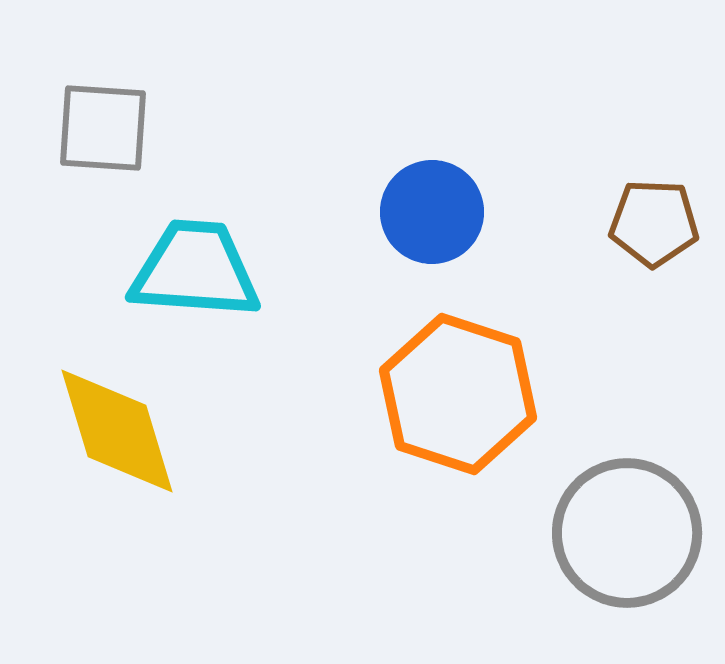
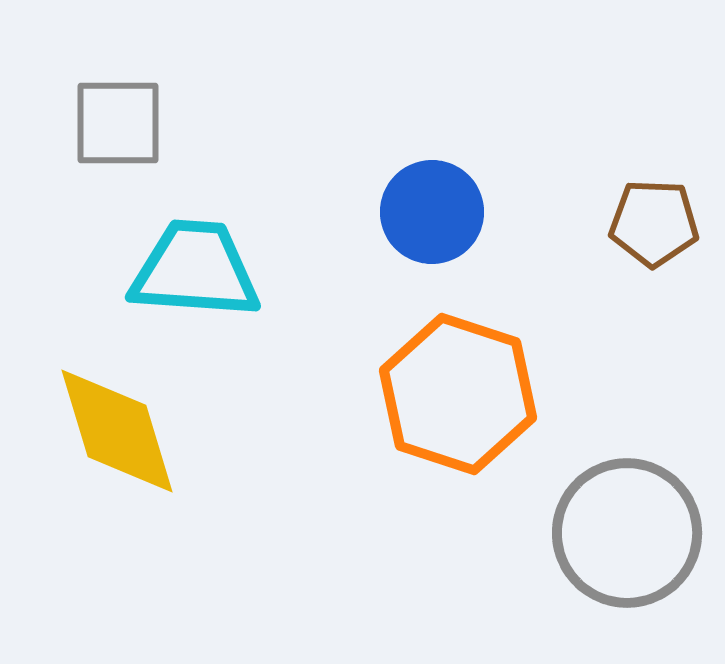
gray square: moved 15 px right, 5 px up; rotated 4 degrees counterclockwise
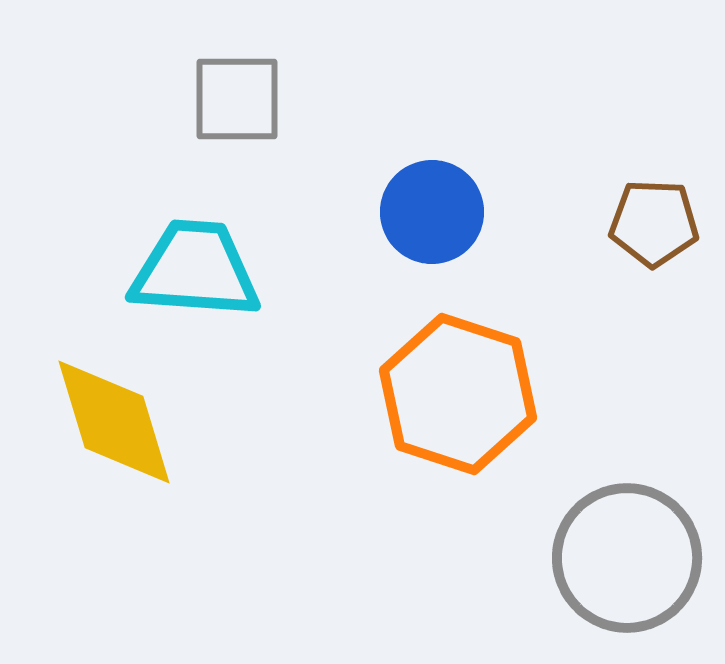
gray square: moved 119 px right, 24 px up
yellow diamond: moved 3 px left, 9 px up
gray circle: moved 25 px down
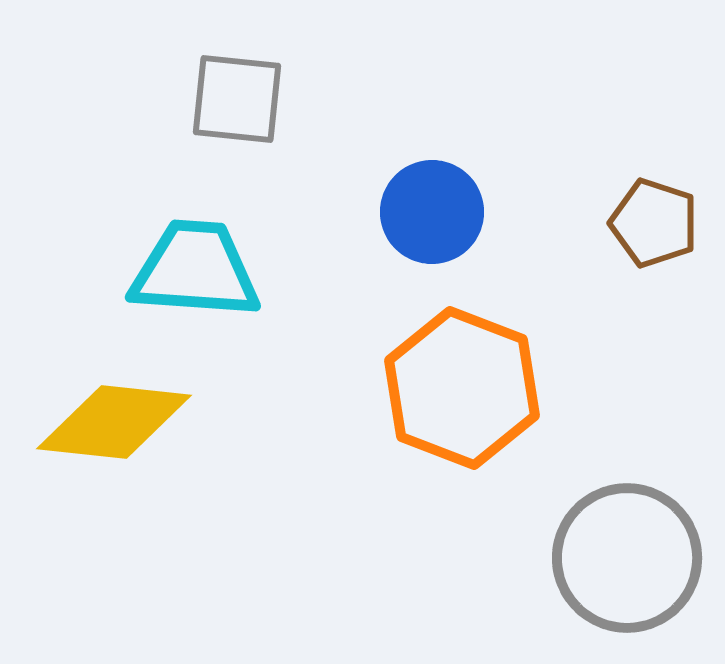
gray square: rotated 6 degrees clockwise
brown pentagon: rotated 16 degrees clockwise
orange hexagon: moved 4 px right, 6 px up; rotated 3 degrees clockwise
yellow diamond: rotated 67 degrees counterclockwise
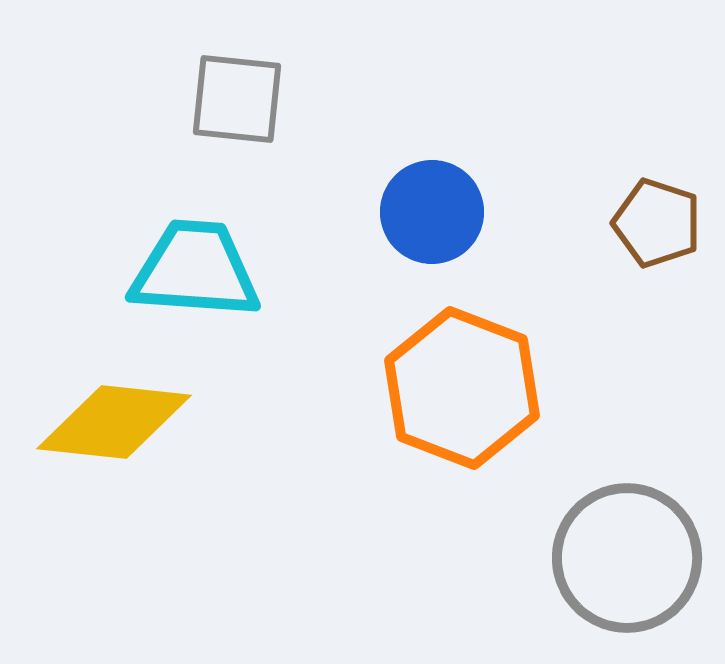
brown pentagon: moved 3 px right
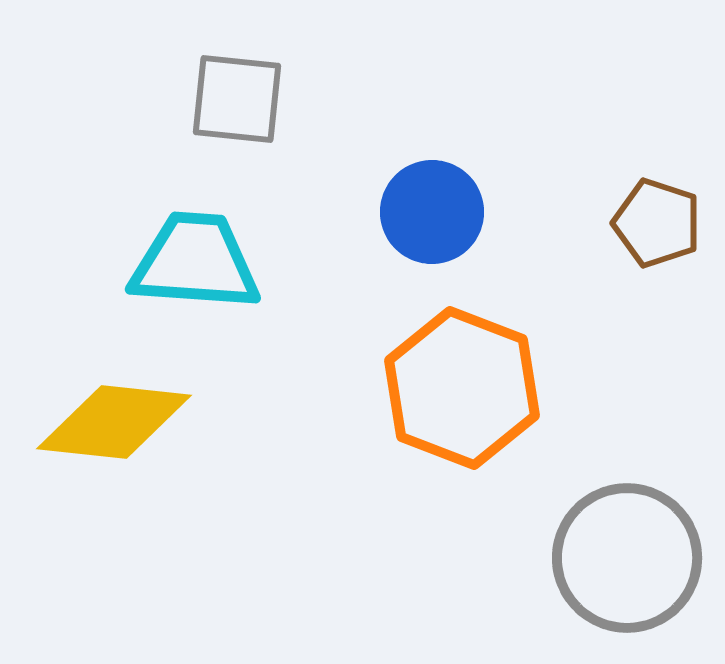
cyan trapezoid: moved 8 px up
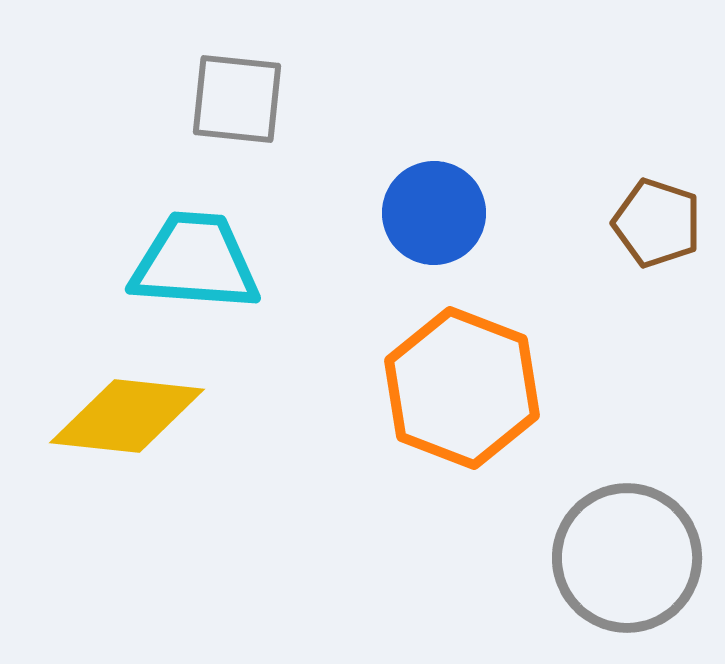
blue circle: moved 2 px right, 1 px down
yellow diamond: moved 13 px right, 6 px up
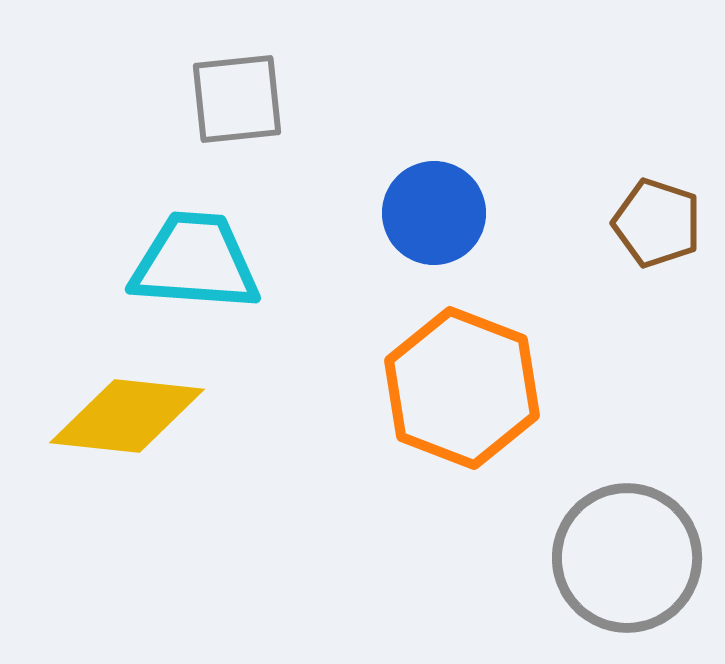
gray square: rotated 12 degrees counterclockwise
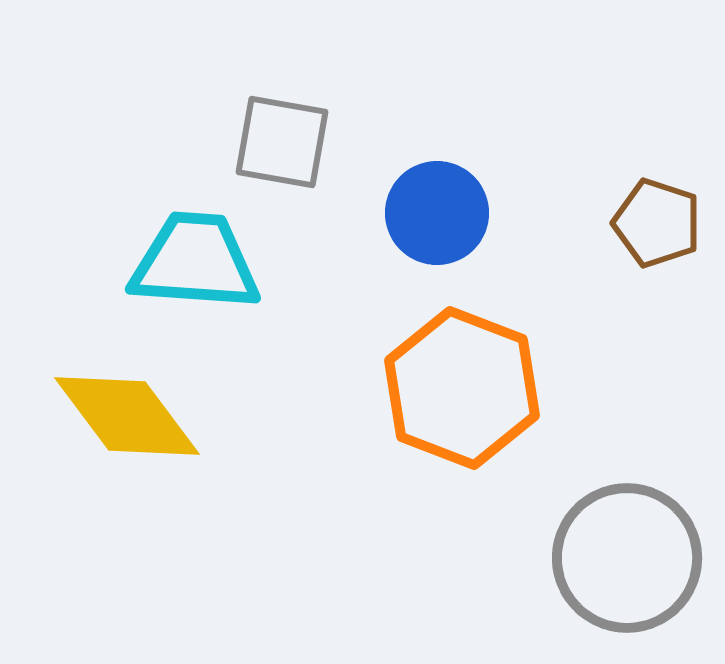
gray square: moved 45 px right, 43 px down; rotated 16 degrees clockwise
blue circle: moved 3 px right
yellow diamond: rotated 47 degrees clockwise
